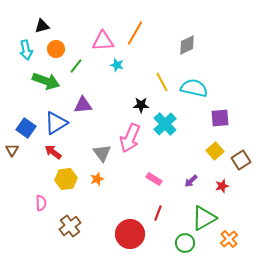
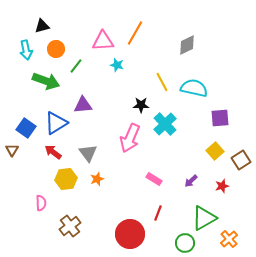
gray triangle: moved 14 px left
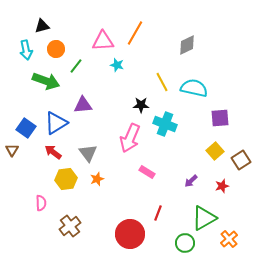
cyan cross: rotated 25 degrees counterclockwise
pink rectangle: moved 7 px left, 7 px up
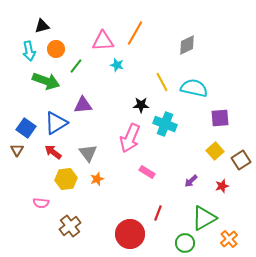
cyan arrow: moved 3 px right, 1 px down
brown triangle: moved 5 px right
pink semicircle: rotated 98 degrees clockwise
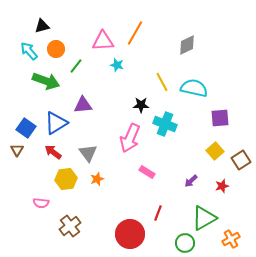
cyan arrow: rotated 150 degrees clockwise
orange cross: moved 2 px right; rotated 12 degrees clockwise
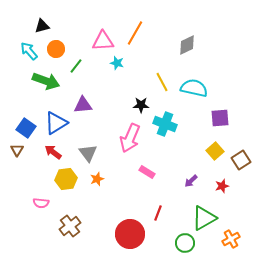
cyan star: moved 2 px up
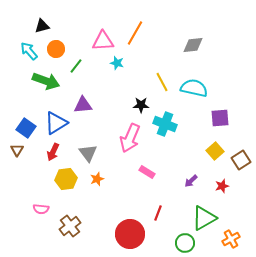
gray diamond: moved 6 px right; rotated 20 degrees clockwise
red arrow: rotated 102 degrees counterclockwise
pink semicircle: moved 6 px down
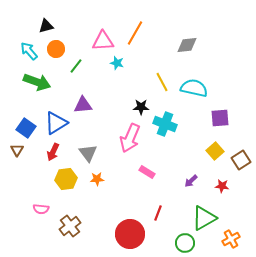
black triangle: moved 4 px right
gray diamond: moved 6 px left
green arrow: moved 9 px left, 1 px down
black star: moved 2 px down
orange star: rotated 16 degrees clockwise
red star: rotated 24 degrees clockwise
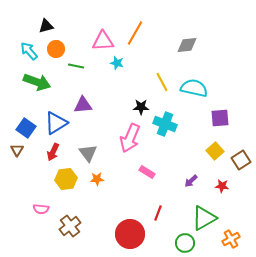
green line: rotated 63 degrees clockwise
